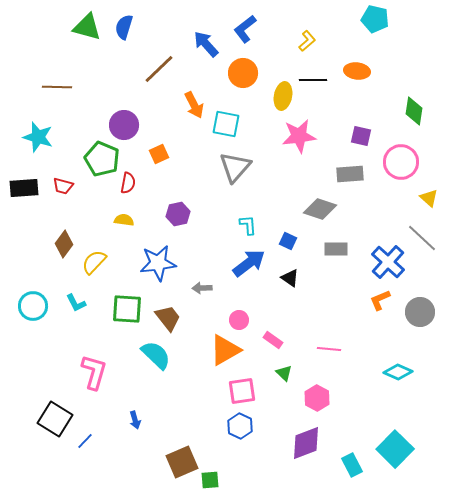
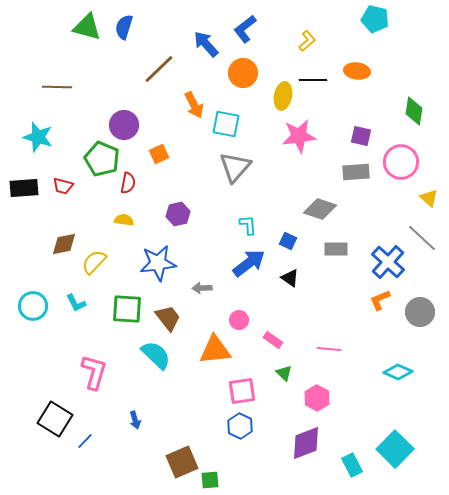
gray rectangle at (350, 174): moved 6 px right, 2 px up
brown diamond at (64, 244): rotated 44 degrees clockwise
orange triangle at (225, 350): moved 10 px left; rotated 24 degrees clockwise
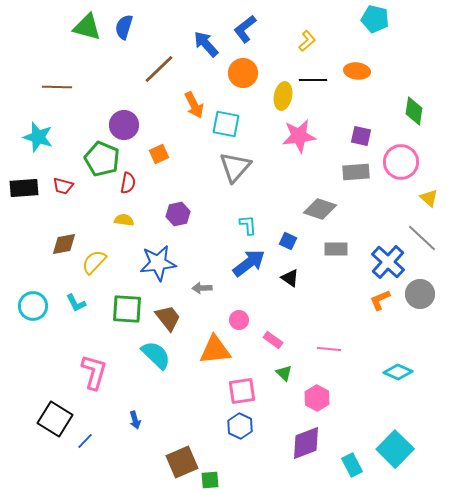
gray circle at (420, 312): moved 18 px up
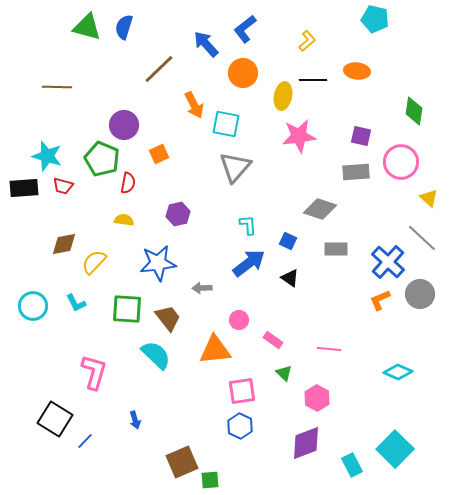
cyan star at (38, 137): moved 9 px right, 19 px down
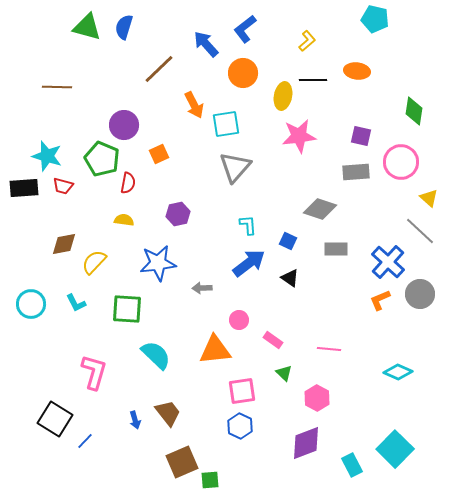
cyan square at (226, 124): rotated 20 degrees counterclockwise
gray line at (422, 238): moved 2 px left, 7 px up
cyan circle at (33, 306): moved 2 px left, 2 px up
brown trapezoid at (168, 318): moved 95 px down
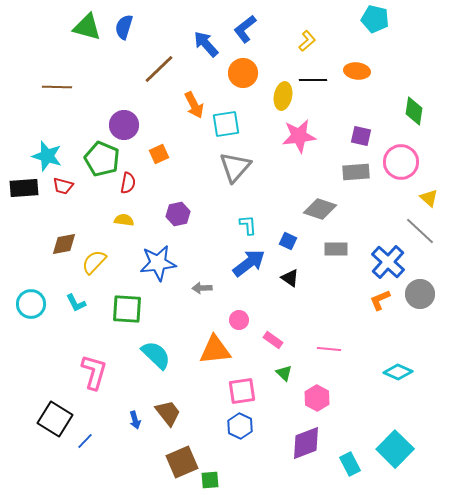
cyan rectangle at (352, 465): moved 2 px left, 1 px up
